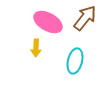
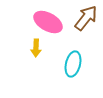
brown arrow: moved 1 px right
cyan ellipse: moved 2 px left, 3 px down
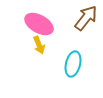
pink ellipse: moved 9 px left, 2 px down
yellow arrow: moved 3 px right, 3 px up; rotated 24 degrees counterclockwise
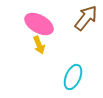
cyan ellipse: moved 13 px down; rotated 10 degrees clockwise
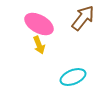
brown arrow: moved 3 px left
cyan ellipse: rotated 45 degrees clockwise
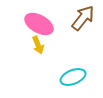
yellow arrow: moved 1 px left
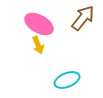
cyan ellipse: moved 6 px left, 3 px down
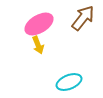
pink ellipse: rotated 60 degrees counterclockwise
cyan ellipse: moved 2 px right, 2 px down
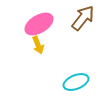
cyan ellipse: moved 7 px right
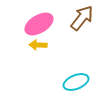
brown arrow: moved 1 px left
yellow arrow: rotated 114 degrees clockwise
